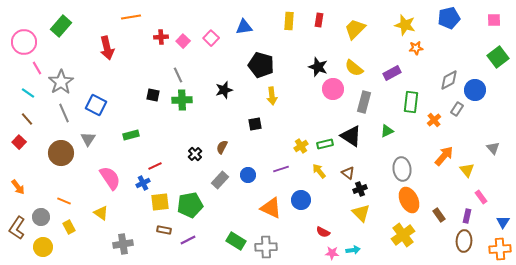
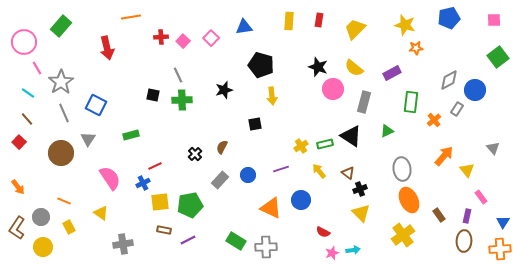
pink star at (332, 253): rotated 24 degrees counterclockwise
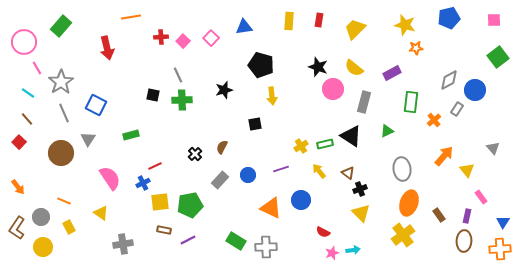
orange ellipse at (409, 200): moved 3 px down; rotated 45 degrees clockwise
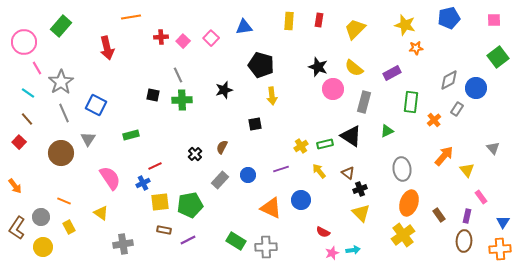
blue circle at (475, 90): moved 1 px right, 2 px up
orange arrow at (18, 187): moved 3 px left, 1 px up
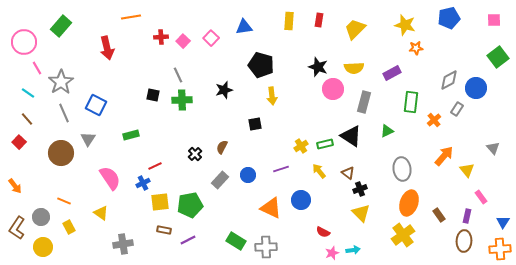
yellow semicircle at (354, 68): rotated 42 degrees counterclockwise
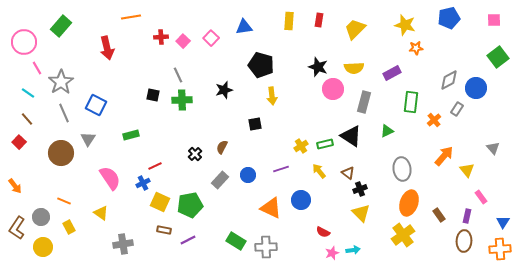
yellow square at (160, 202): rotated 30 degrees clockwise
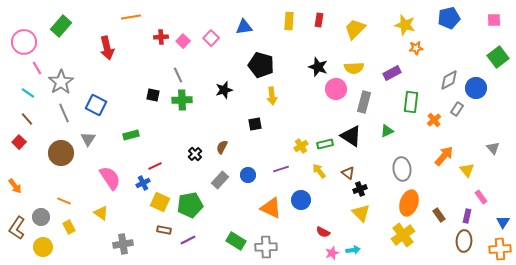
pink circle at (333, 89): moved 3 px right
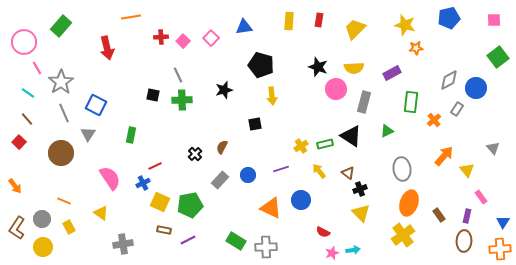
green rectangle at (131, 135): rotated 63 degrees counterclockwise
gray triangle at (88, 139): moved 5 px up
gray circle at (41, 217): moved 1 px right, 2 px down
